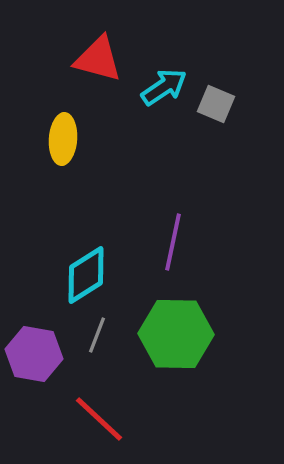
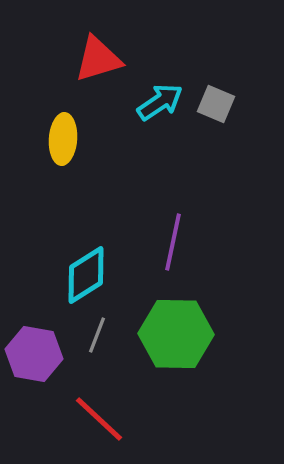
red triangle: rotated 32 degrees counterclockwise
cyan arrow: moved 4 px left, 15 px down
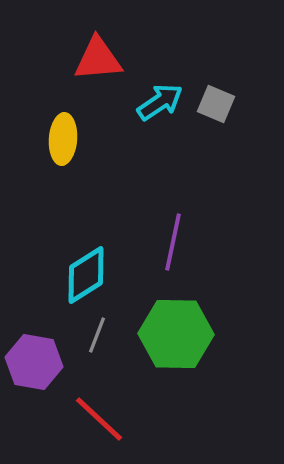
red triangle: rotated 12 degrees clockwise
purple hexagon: moved 8 px down
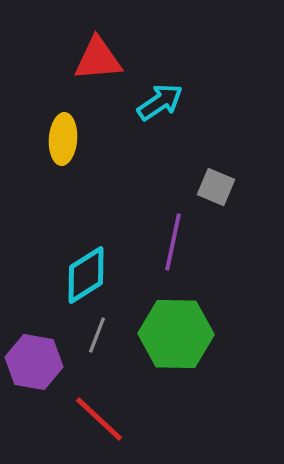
gray square: moved 83 px down
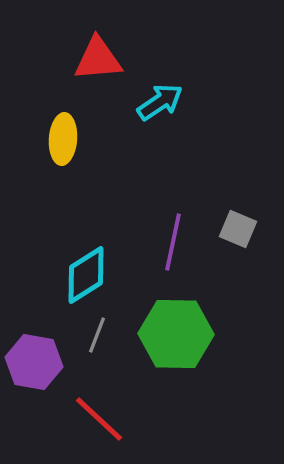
gray square: moved 22 px right, 42 px down
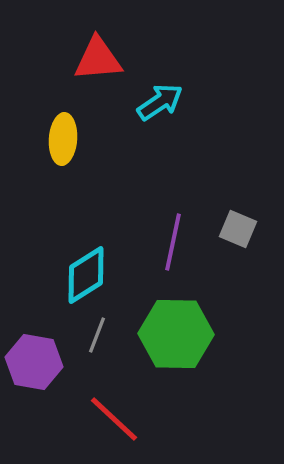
red line: moved 15 px right
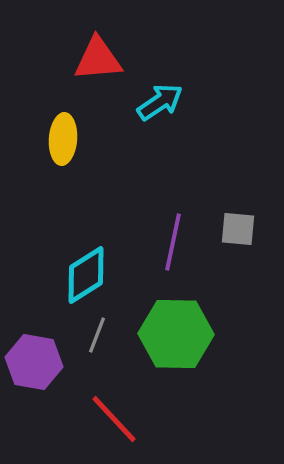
gray square: rotated 18 degrees counterclockwise
red line: rotated 4 degrees clockwise
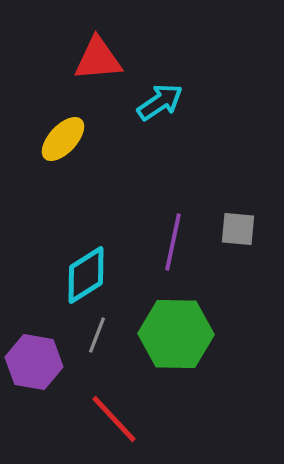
yellow ellipse: rotated 39 degrees clockwise
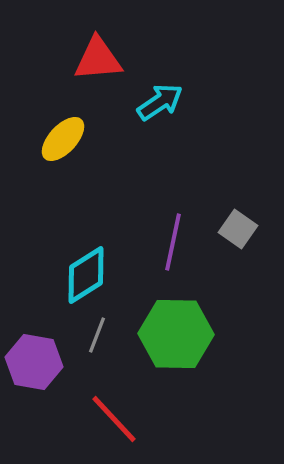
gray square: rotated 30 degrees clockwise
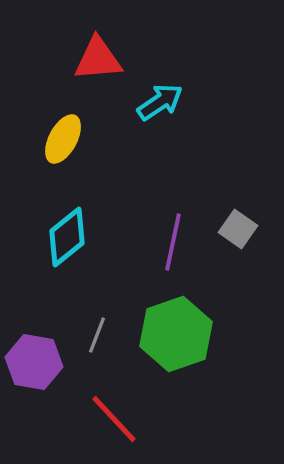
yellow ellipse: rotated 15 degrees counterclockwise
cyan diamond: moved 19 px left, 38 px up; rotated 6 degrees counterclockwise
green hexagon: rotated 20 degrees counterclockwise
